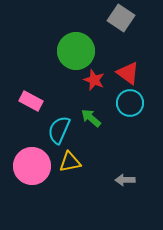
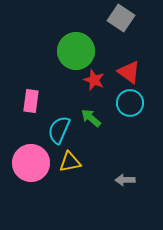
red triangle: moved 1 px right, 1 px up
pink rectangle: rotated 70 degrees clockwise
pink circle: moved 1 px left, 3 px up
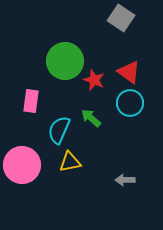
green circle: moved 11 px left, 10 px down
pink circle: moved 9 px left, 2 px down
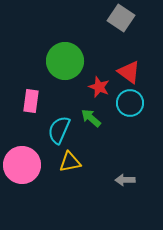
red star: moved 5 px right, 7 px down
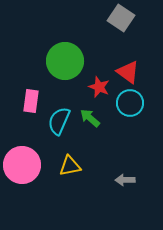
red triangle: moved 1 px left
green arrow: moved 1 px left
cyan semicircle: moved 9 px up
yellow triangle: moved 4 px down
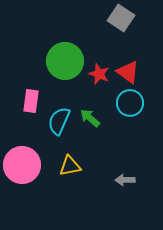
red star: moved 13 px up
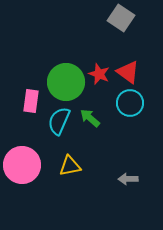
green circle: moved 1 px right, 21 px down
gray arrow: moved 3 px right, 1 px up
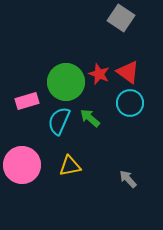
pink rectangle: moved 4 px left; rotated 65 degrees clockwise
gray arrow: rotated 48 degrees clockwise
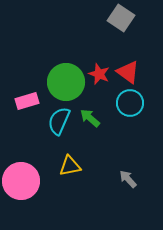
pink circle: moved 1 px left, 16 px down
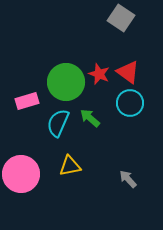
cyan semicircle: moved 1 px left, 2 px down
pink circle: moved 7 px up
